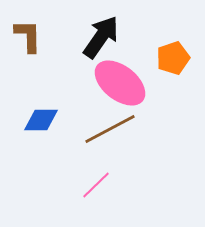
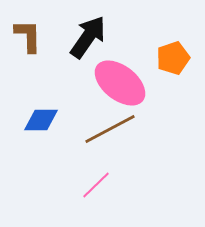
black arrow: moved 13 px left
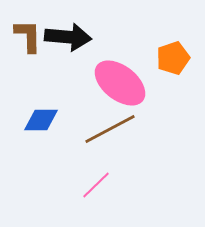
black arrow: moved 20 px left; rotated 60 degrees clockwise
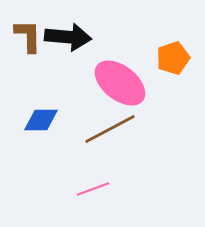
pink line: moved 3 px left, 4 px down; rotated 24 degrees clockwise
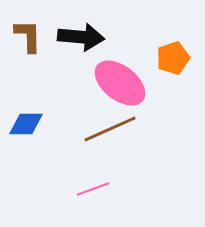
black arrow: moved 13 px right
blue diamond: moved 15 px left, 4 px down
brown line: rotated 4 degrees clockwise
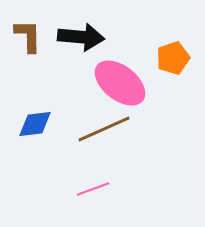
blue diamond: moved 9 px right; rotated 6 degrees counterclockwise
brown line: moved 6 px left
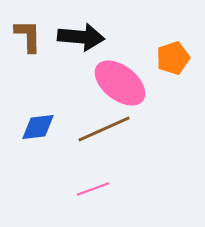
blue diamond: moved 3 px right, 3 px down
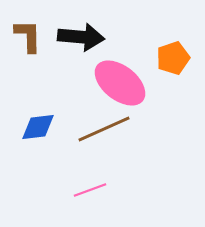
pink line: moved 3 px left, 1 px down
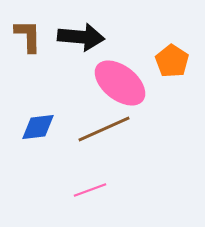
orange pentagon: moved 1 px left, 3 px down; rotated 20 degrees counterclockwise
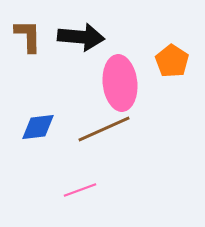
pink ellipse: rotated 46 degrees clockwise
pink line: moved 10 px left
